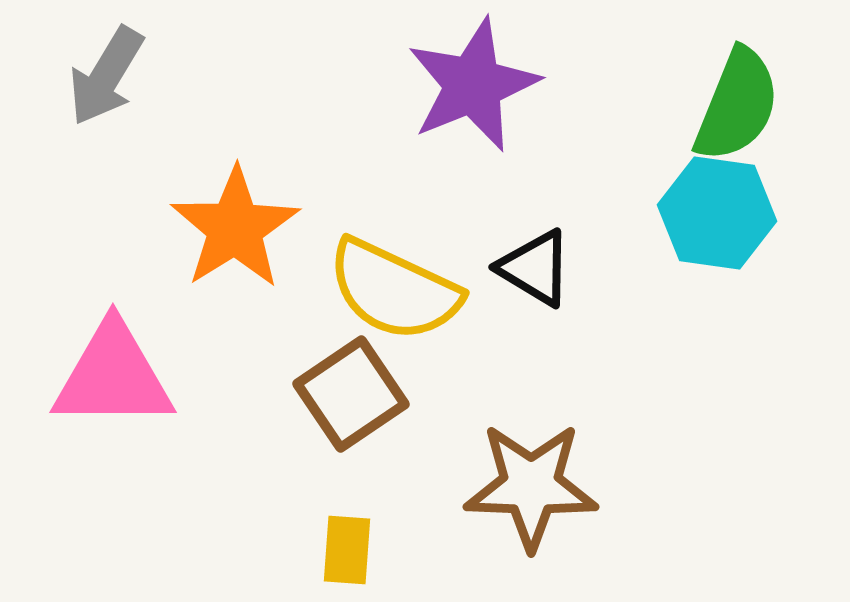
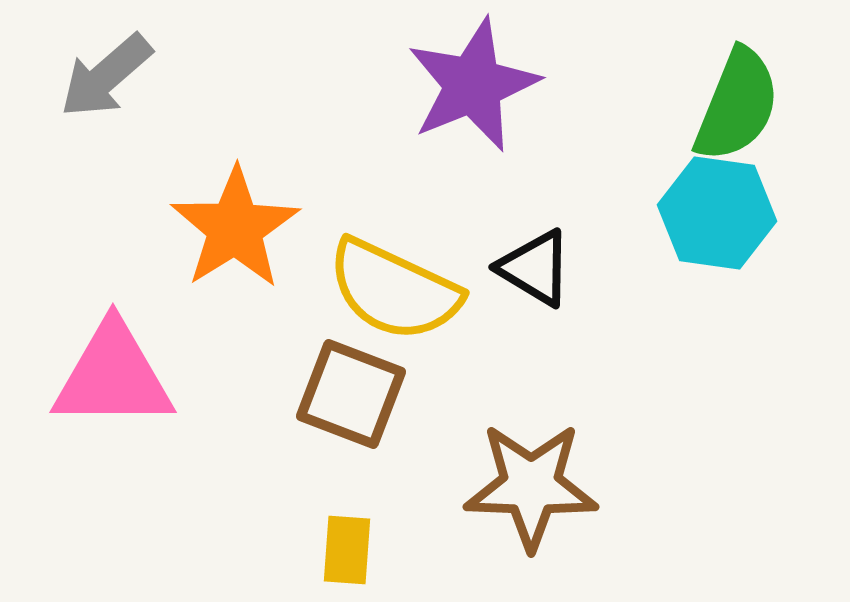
gray arrow: rotated 18 degrees clockwise
brown square: rotated 35 degrees counterclockwise
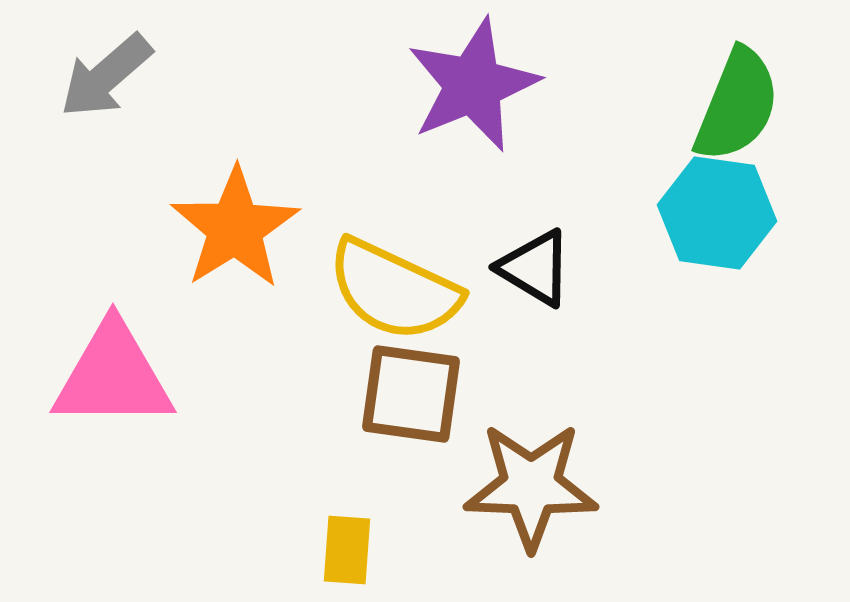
brown square: moved 60 px right; rotated 13 degrees counterclockwise
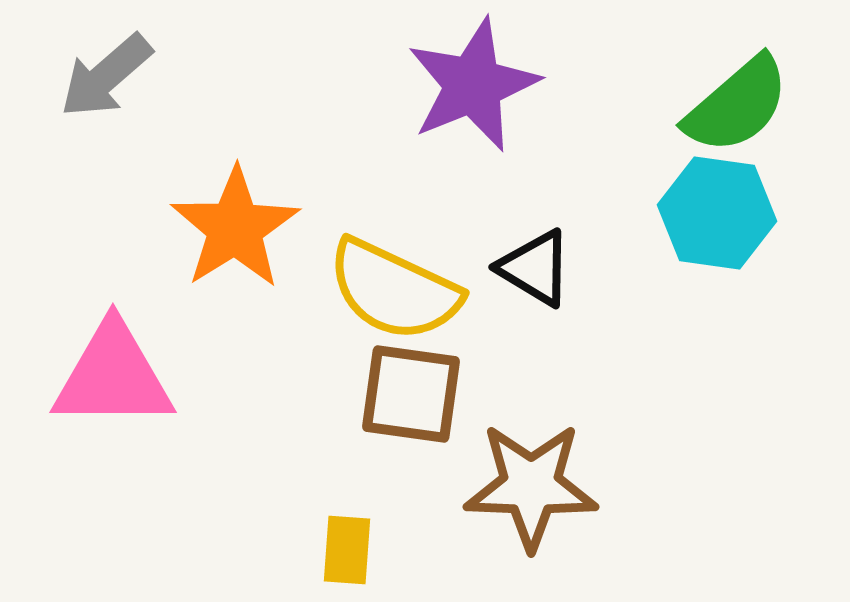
green semicircle: rotated 27 degrees clockwise
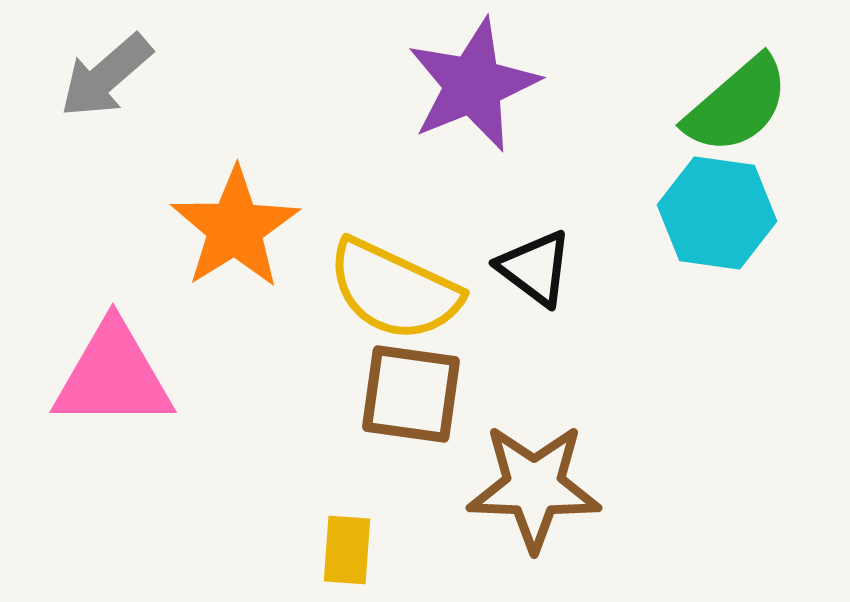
black triangle: rotated 6 degrees clockwise
brown star: moved 3 px right, 1 px down
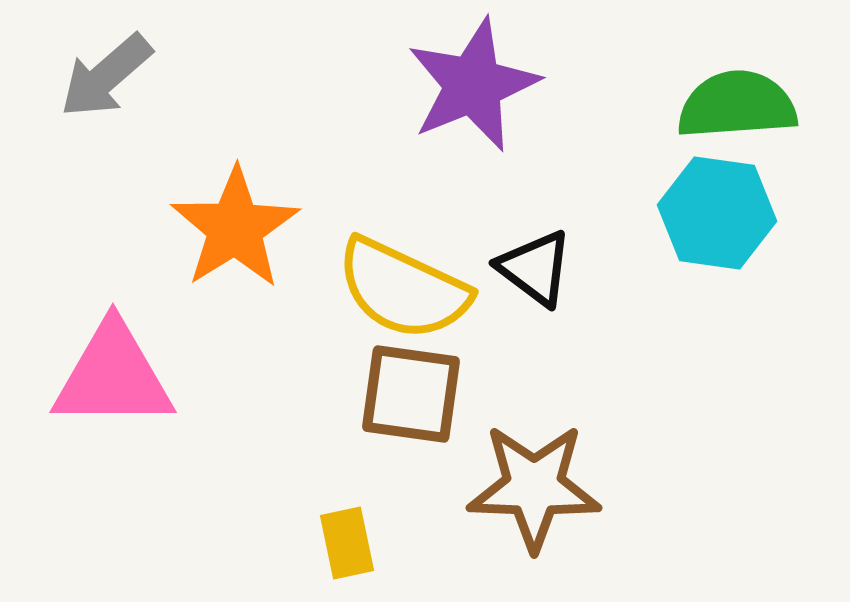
green semicircle: rotated 143 degrees counterclockwise
yellow semicircle: moved 9 px right, 1 px up
yellow rectangle: moved 7 px up; rotated 16 degrees counterclockwise
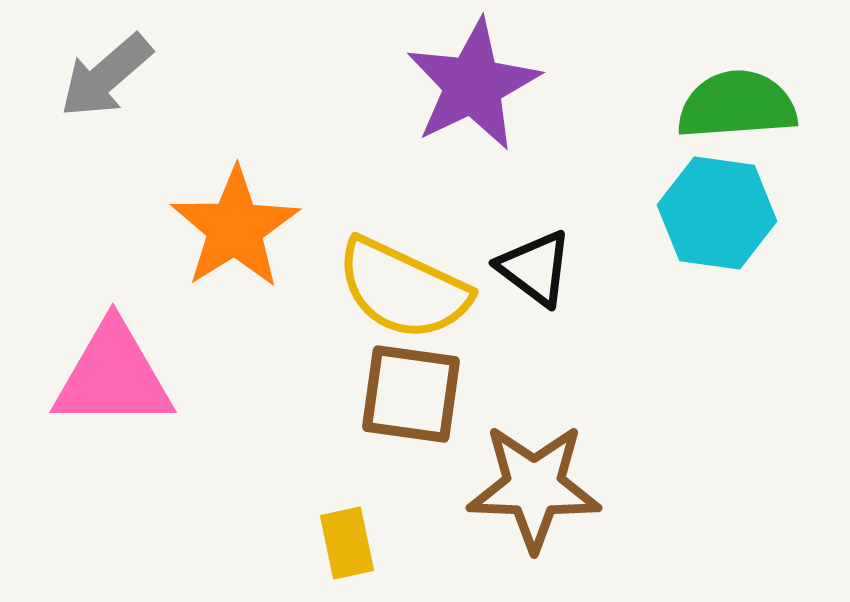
purple star: rotated 4 degrees counterclockwise
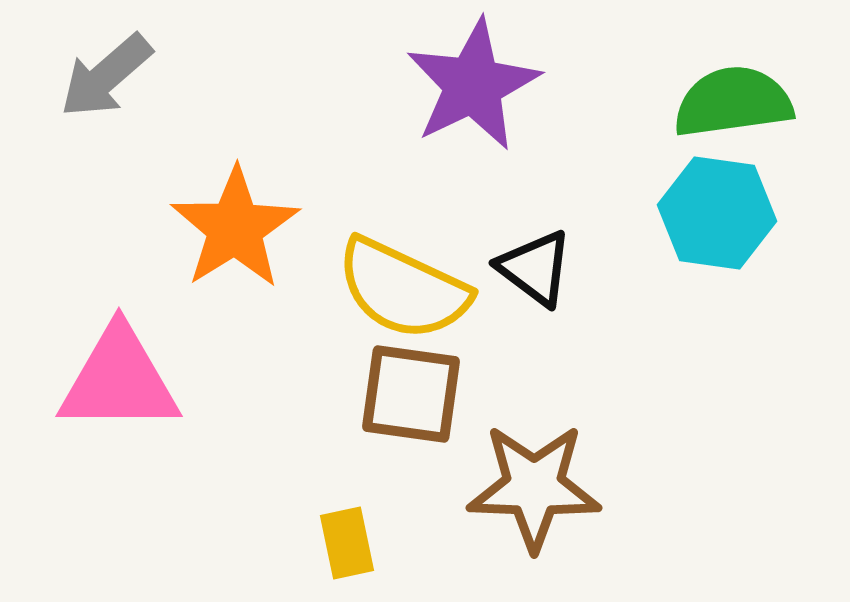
green semicircle: moved 4 px left, 3 px up; rotated 4 degrees counterclockwise
pink triangle: moved 6 px right, 4 px down
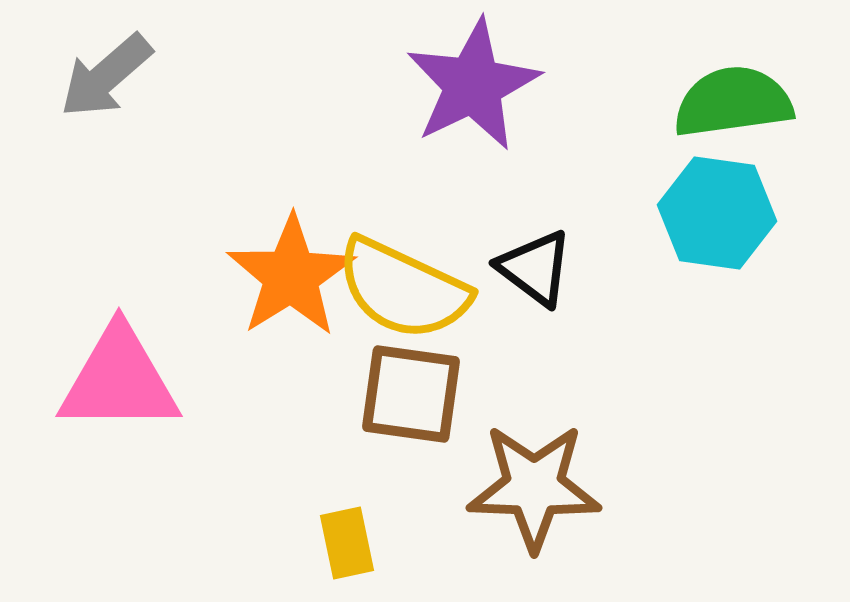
orange star: moved 56 px right, 48 px down
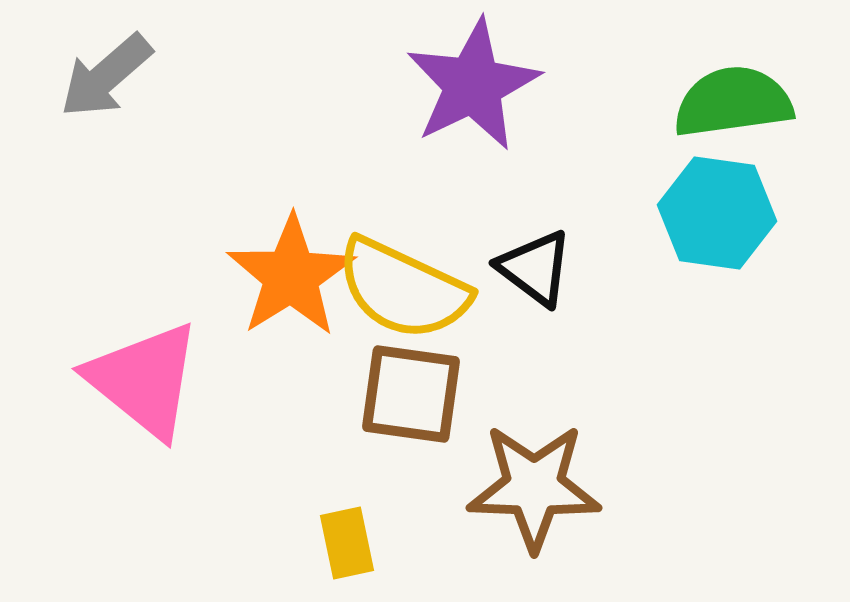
pink triangle: moved 25 px right; rotated 39 degrees clockwise
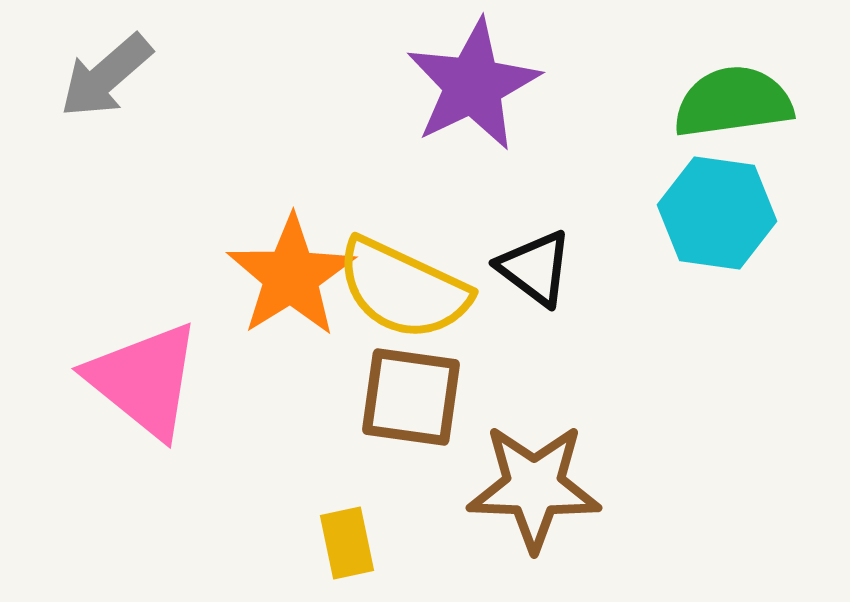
brown square: moved 3 px down
